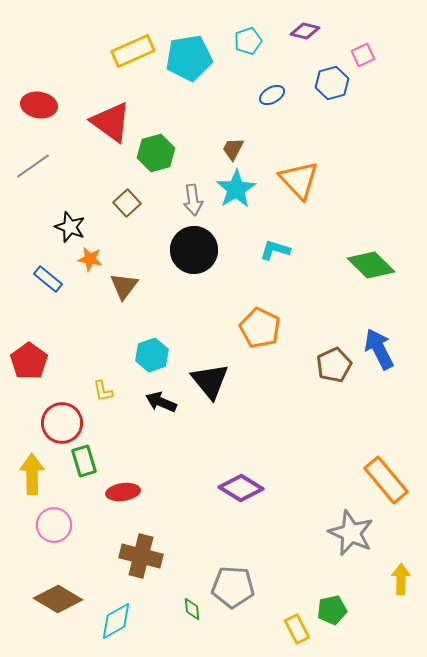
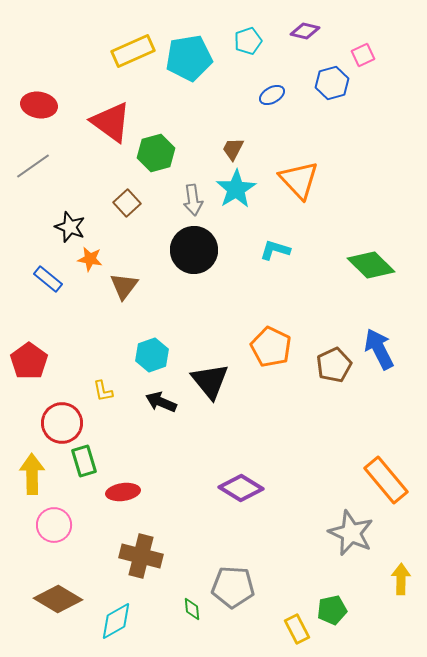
orange pentagon at (260, 328): moved 11 px right, 19 px down
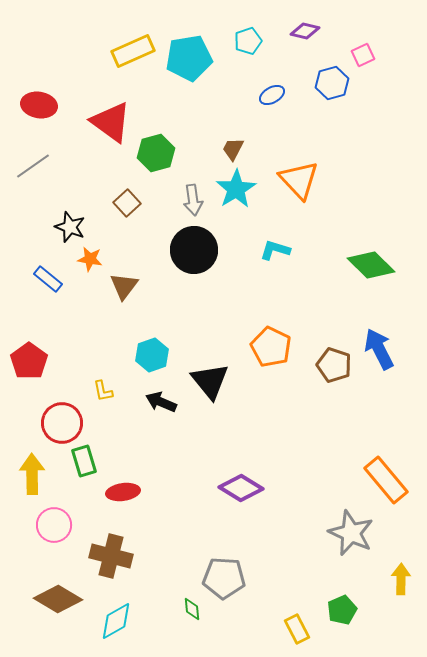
brown pentagon at (334, 365): rotated 28 degrees counterclockwise
brown cross at (141, 556): moved 30 px left
gray pentagon at (233, 587): moved 9 px left, 9 px up
green pentagon at (332, 610): moved 10 px right; rotated 12 degrees counterclockwise
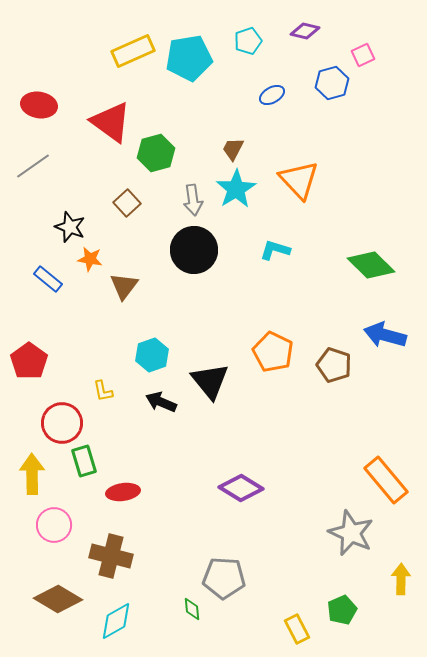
orange pentagon at (271, 347): moved 2 px right, 5 px down
blue arrow at (379, 349): moved 6 px right, 14 px up; rotated 48 degrees counterclockwise
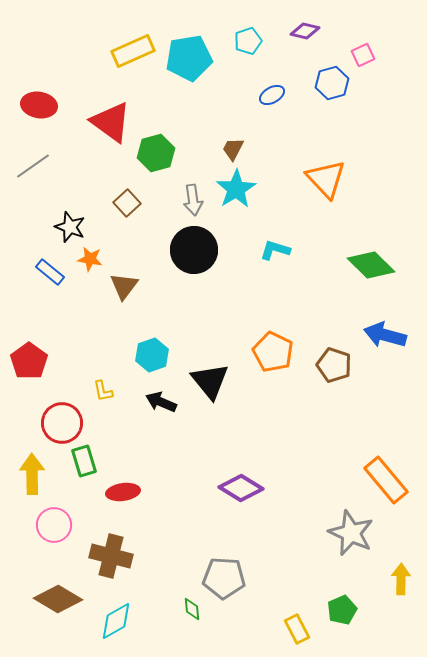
orange triangle at (299, 180): moved 27 px right, 1 px up
blue rectangle at (48, 279): moved 2 px right, 7 px up
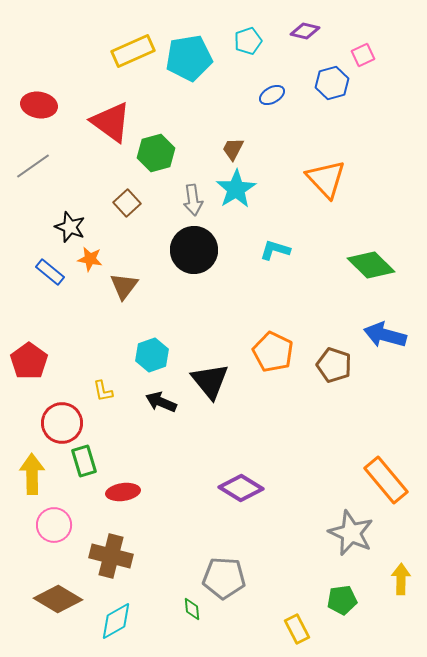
green pentagon at (342, 610): moved 10 px up; rotated 16 degrees clockwise
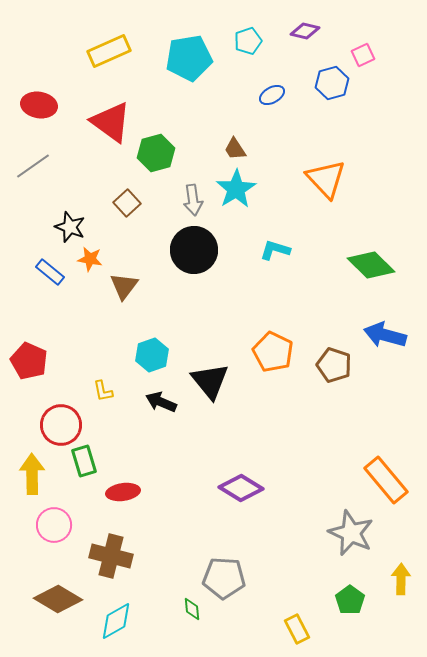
yellow rectangle at (133, 51): moved 24 px left
brown trapezoid at (233, 149): moved 2 px right; rotated 60 degrees counterclockwise
red pentagon at (29, 361): rotated 12 degrees counterclockwise
red circle at (62, 423): moved 1 px left, 2 px down
green pentagon at (342, 600): moved 8 px right; rotated 28 degrees counterclockwise
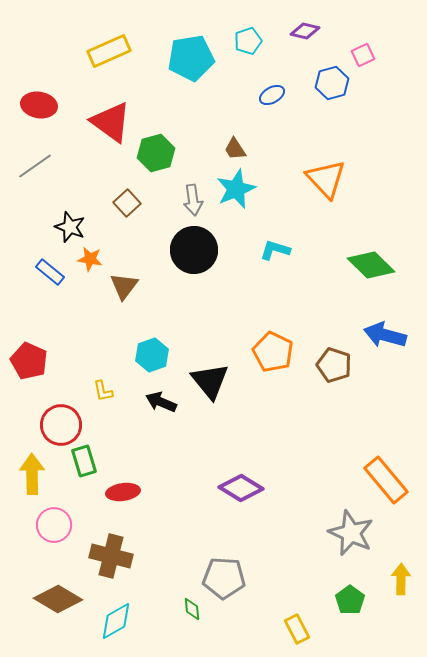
cyan pentagon at (189, 58): moved 2 px right
gray line at (33, 166): moved 2 px right
cyan star at (236, 189): rotated 9 degrees clockwise
